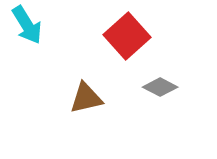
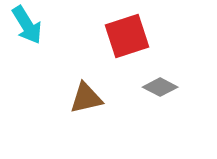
red square: rotated 24 degrees clockwise
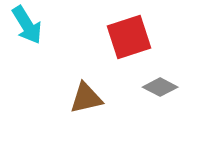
red square: moved 2 px right, 1 px down
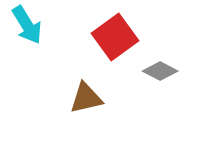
red square: moved 14 px left; rotated 18 degrees counterclockwise
gray diamond: moved 16 px up
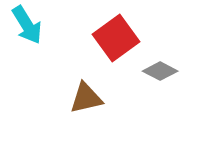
red square: moved 1 px right, 1 px down
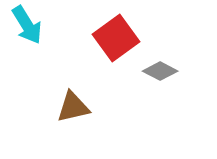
brown triangle: moved 13 px left, 9 px down
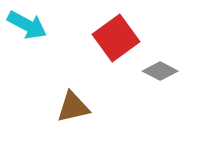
cyan arrow: rotated 30 degrees counterclockwise
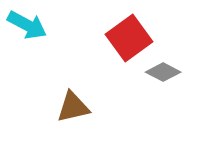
red square: moved 13 px right
gray diamond: moved 3 px right, 1 px down
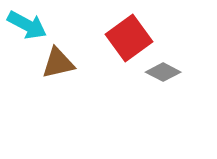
brown triangle: moved 15 px left, 44 px up
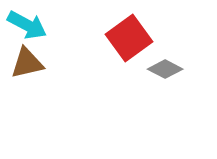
brown triangle: moved 31 px left
gray diamond: moved 2 px right, 3 px up
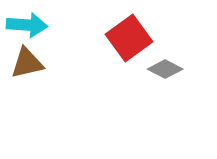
cyan arrow: rotated 24 degrees counterclockwise
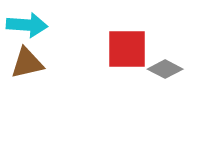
red square: moved 2 px left, 11 px down; rotated 36 degrees clockwise
